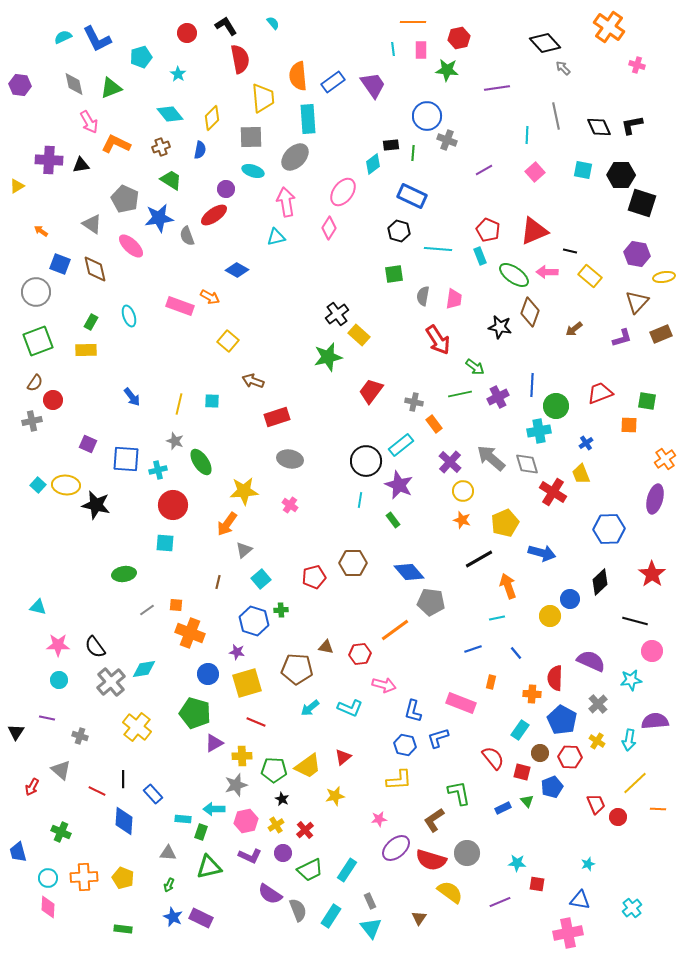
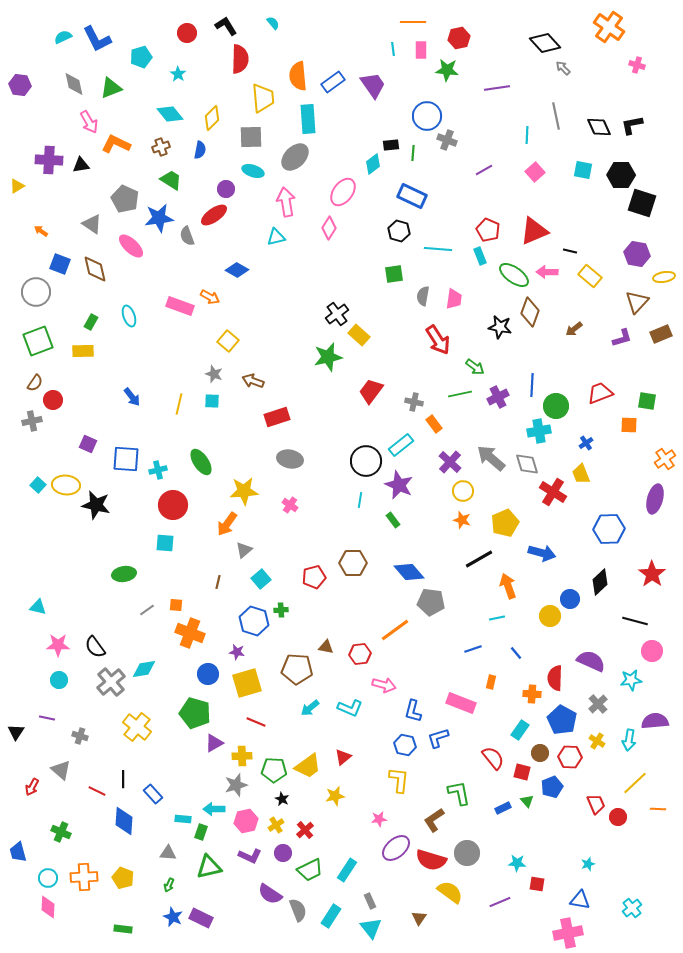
red semicircle at (240, 59): rotated 12 degrees clockwise
yellow rectangle at (86, 350): moved 3 px left, 1 px down
gray star at (175, 441): moved 39 px right, 67 px up
yellow L-shape at (399, 780): rotated 80 degrees counterclockwise
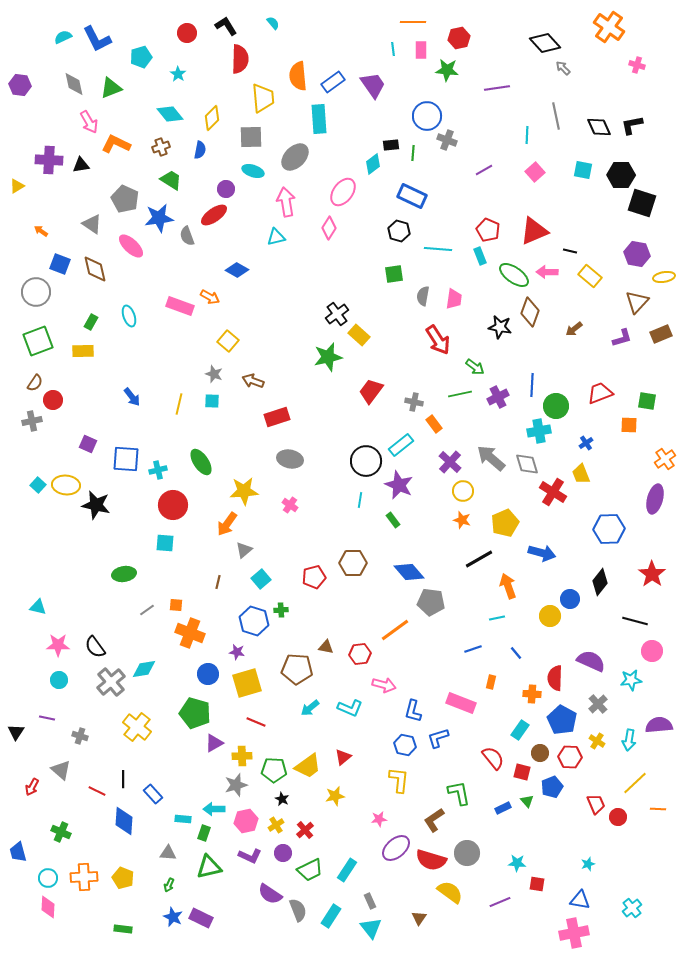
cyan rectangle at (308, 119): moved 11 px right
black diamond at (600, 582): rotated 8 degrees counterclockwise
purple semicircle at (655, 721): moved 4 px right, 4 px down
green rectangle at (201, 832): moved 3 px right, 1 px down
pink cross at (568, 933): moved 6 px right
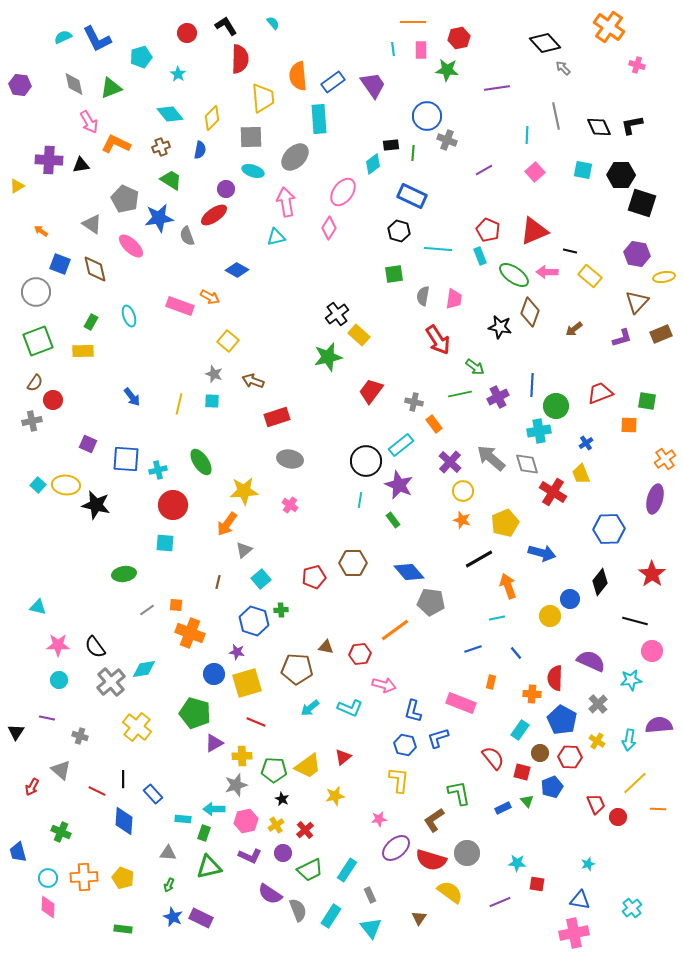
blue circle at (208, 674): moved 6 px right
gray rectangle at (370, 901): moved 6 px up
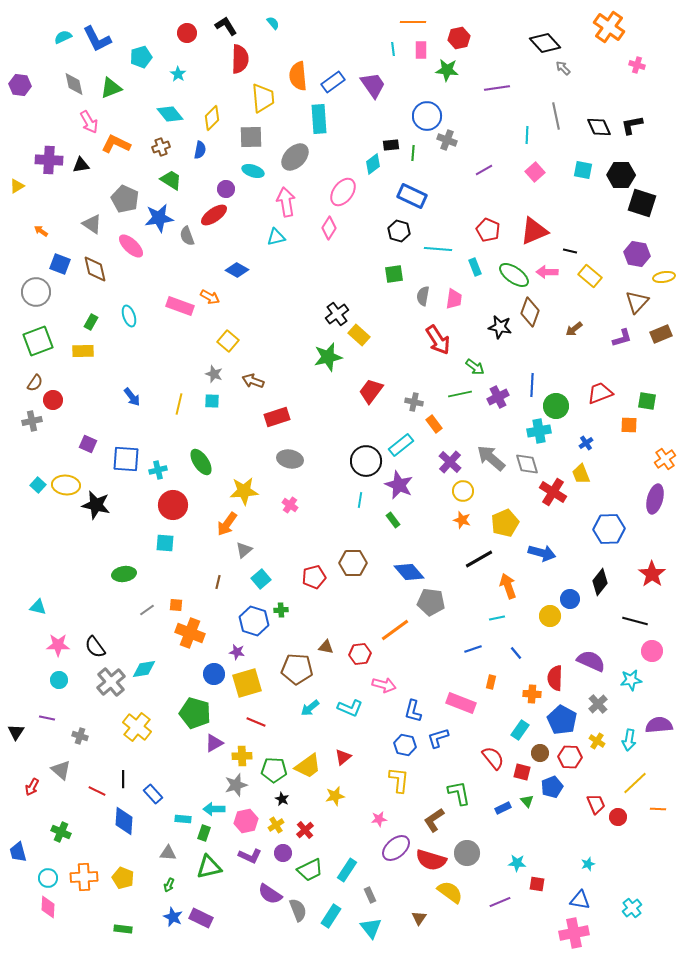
cyan rectangle at (480, 256): moved 5 px left, 11 px down
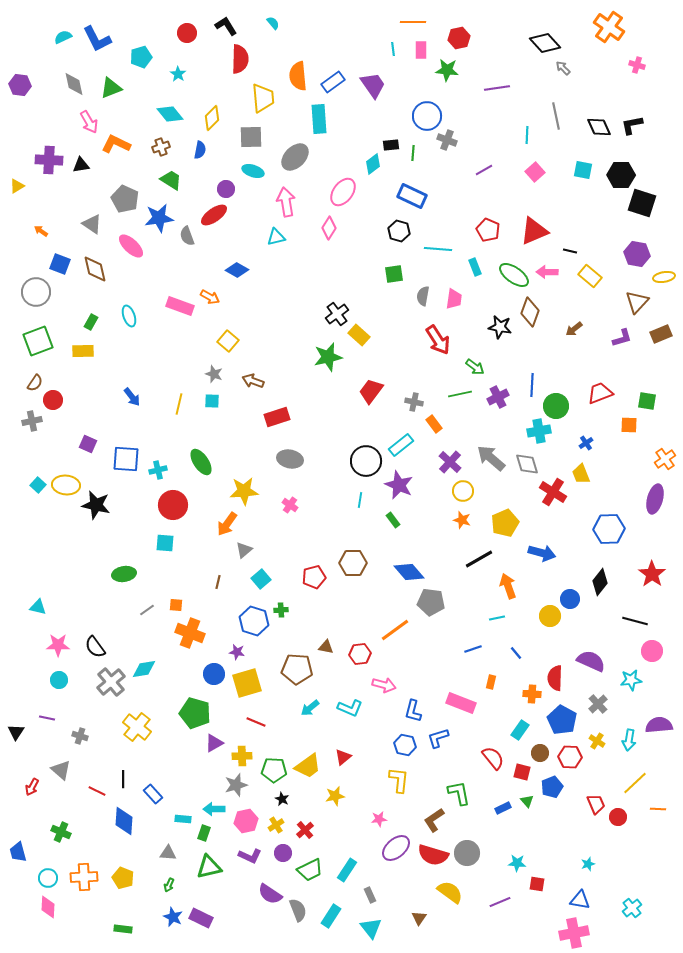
red semicircle at (431, 860): moved 2 px right, 5 px up
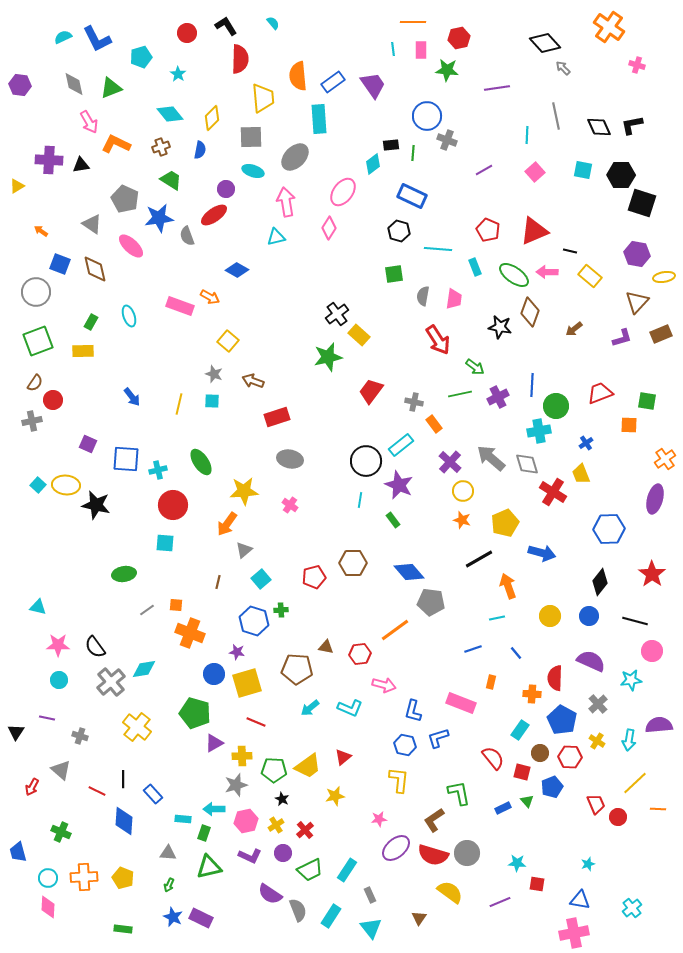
blue circle at (570, 599): moved 19 px right, 17 px down
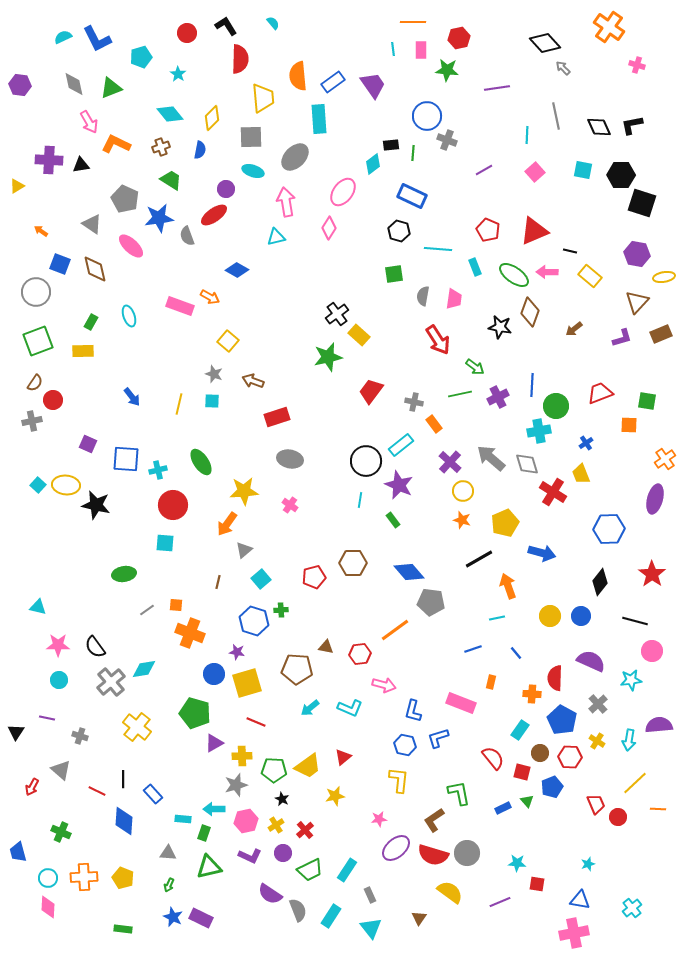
blue circle at (589, 616): moved 8 px left
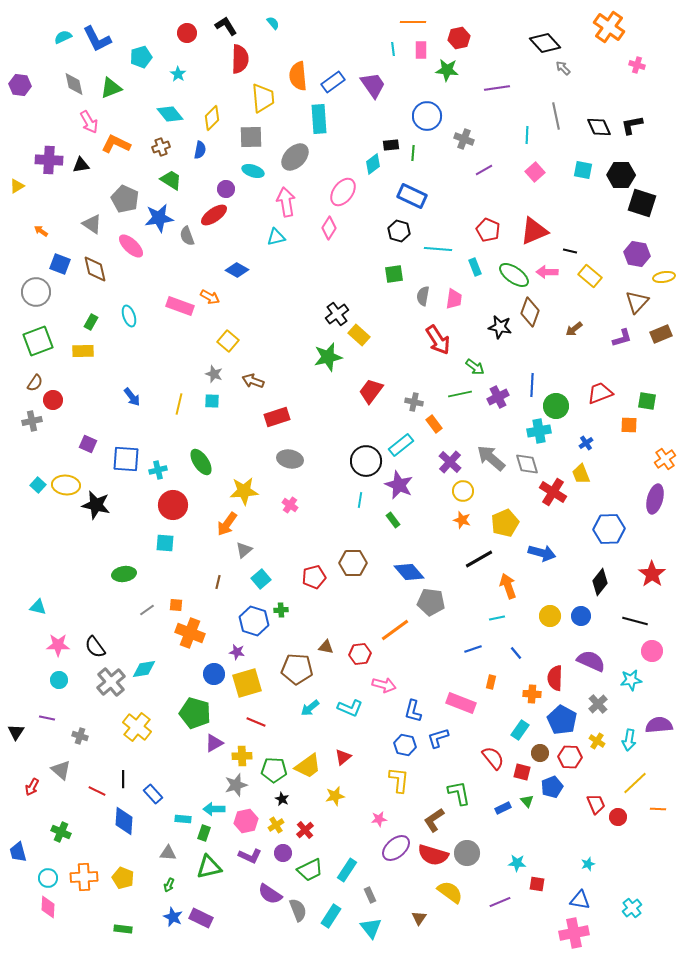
gray cross at (447, 140): moved 17 px right, 1 px up
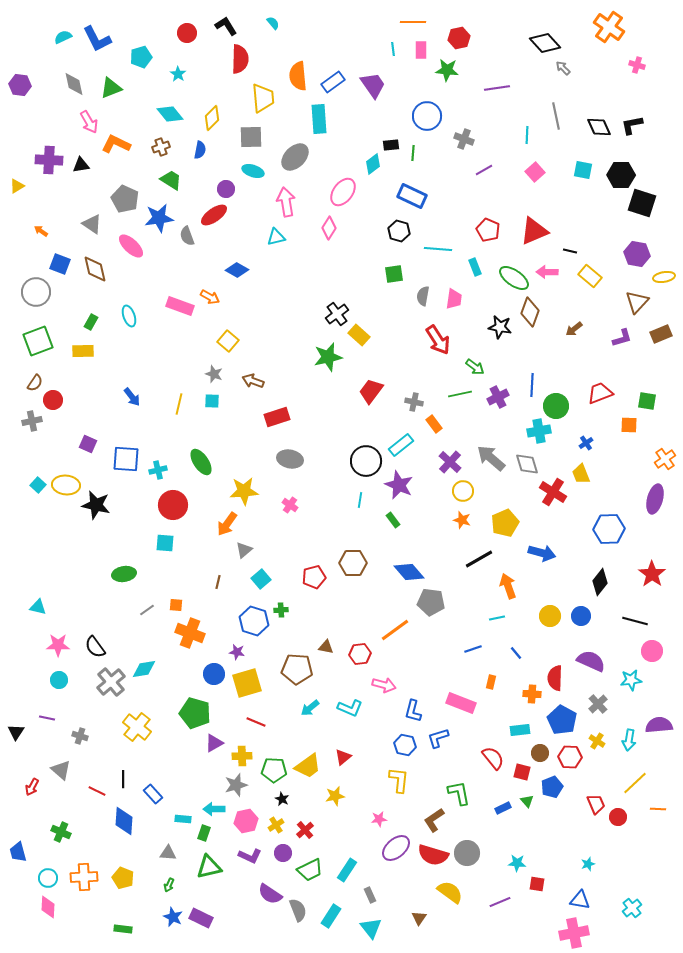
green ellipse at (514, 275): moved 3 px down
cyan rectangle at (520, 730): rotated 48 degrees clockwise
